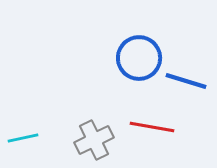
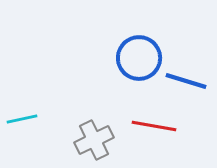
red line: moved 2 px right, 1 px up
cyan line: moved 1 px left, 19 px up
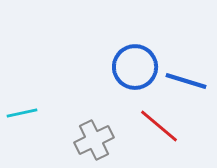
blue circle: moved 4 px left, 9 px down
cyan line: moved 6 px up
red line: moved 5 px right; rotated 30 degrees clockwise
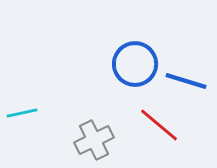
blue circle: moved 3 px up
red line: moved 1 px up
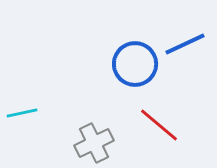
blue line: moved 1 px left, 37 px up; rotated 42 degrees counterclockwise
gray cross: moved 3 px down
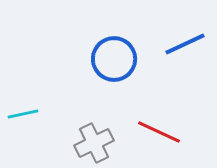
blue circle: moved 21 px left, 5 px up
cyan line: moved 1 px right, 1 px down
red line: moved 7 px down; rotated 15 degrees counterclockwise
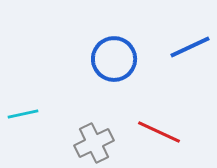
blue line: moved 5 px right, 3 px down
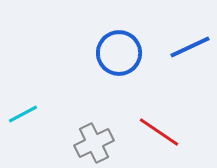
blue circle: moved 5 px right, 6 px up
cyan line: rotated 16 degrees counterclockwise
red line: rotated 9 degrees clockwise
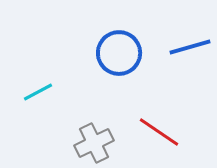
blue line: rotated 9 degrees clockwise
cyan line: moved 15 px right, 22 px up
